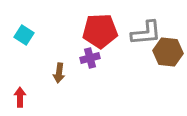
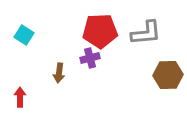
brown hexagon: moved 23 px down; rotated 8 degrees counterclockwise
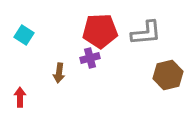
brown hexagon: rotated 12 degrees counterclockwise
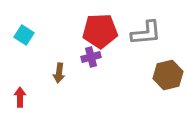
purple cross: moved 1 px right, 1 px up
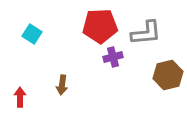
red pentagon: moved 5 px up
cyan square: moved 8 px right, 1 px up
purple cross: moved 22 px right
brown arrow: moved 3 px right, 12 px down
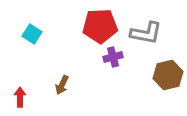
gray L-shape: rotated 16 degrees clockwise
brown arrow: rotated 18 degrees clockwise
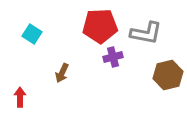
brown arrow: moved 12 px up
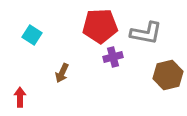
cyan square: moved 1 px down
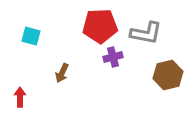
cyan square: moved 1 px left, 1 px down; rotated 18 degrees counterclockwise
